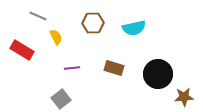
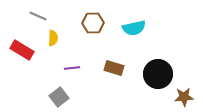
yellow semicircle: moved 3 px left, 1 px down; rotated 28 degrees clockwise
gray square: moved 2 px left, 2 px up
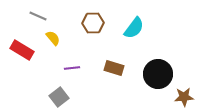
cyan semicircle: rotated 40 degrees counterclockwise
yellow semicircle: rotated 42 degrees counterclockwise
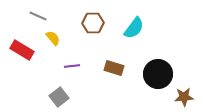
purple line: moved 2 px up
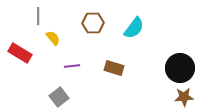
gray line: rotated 66 degrees clockwise
red rectangle: moved 2 px left, 3 px down
black circle: moved 22 px right, 6 px up
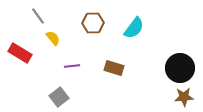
gray line: rotated 36 degrees counterclockwise
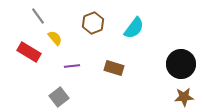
brown hexagon: rotated 20 degrees counterclockwise
yellow semicircle: moved 2 px right
red rectangle: moved 9 px right, 1 px up
black circle: moved 1 px right, 4 px up
